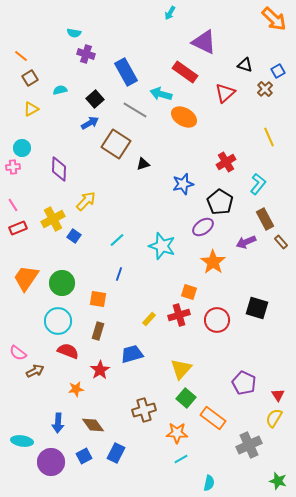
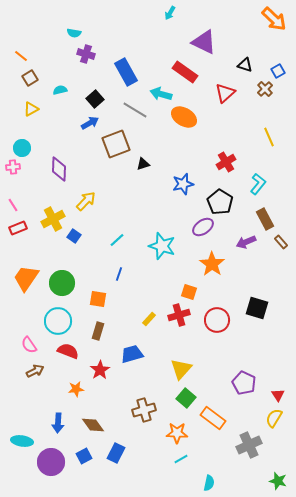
brown square at (116, 144): rotated 36 degrees clockwise
orange star at (213, 262): moved 1 px left, 2 px down
pink semicircle at (18, 353): moved 11 px right, 8 px up; rotated 18 degrees clockwise
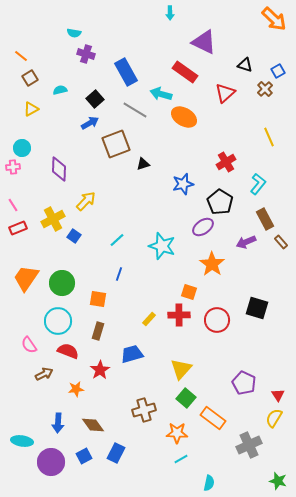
cyan arrow at (170, 13): rotated 32 degrees counterclockwise
red cross at (179, 315): rotated 15 degrees clockwise
brown arrow at (35, 371): moved 9 px right, 3 px down
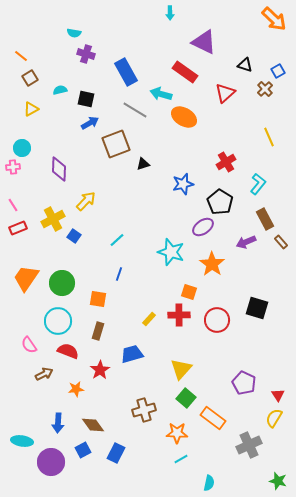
black square at (95, 99): moved 9 px left; rotated 36 degrees counterclockwise
cyan star at (162, 246): moved 9 px right, 6 px down
blue square at (84, 456): moved 1 px left, 6 px up
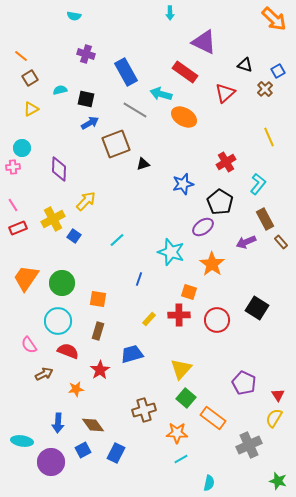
cyan semicircle at (74, 33): moved 17 px up
blue line at (119, 274): moved 20 px right, 5 px down
black square at (257, 308): rotated 15 degrees clockwise
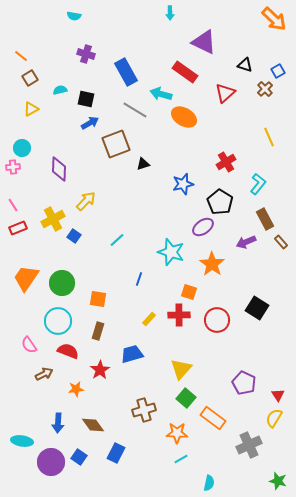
blue square at (83, 450): moved 4 px left, 7 px down; rotated 28 degrees counterclockwise
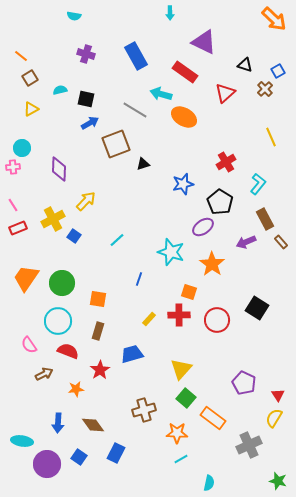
blue rectangle at (126, 72): moved 10 px right, 16 px up
yellow line at (269, 137): moved 2 px right
purple circle at (51, 462): moved 4 px left, 2 px down
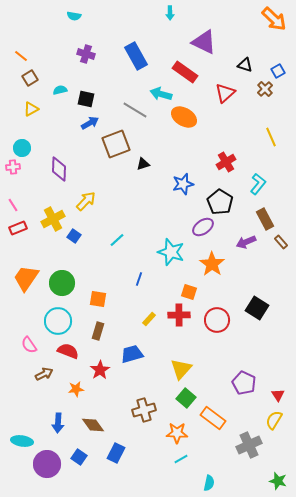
yellow semicircle at (274, 418): moved 2 px down
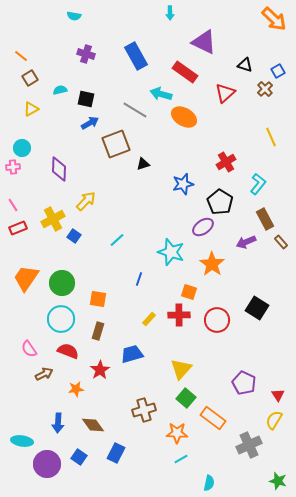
cyan circle at (58, 321): moved 3 px right, 2 px up
pink semicircle at (29, 345): moved 4 px down
